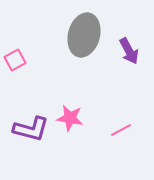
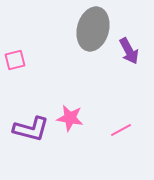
gray ellipse: moved 9 px right, 6 px up
pink square: rotated 15 degrees clockwise
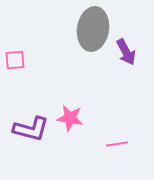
gray ellipse: rotated 6 degrees counterclockwise
purple arrow: moved 3 px left, 1 px down
pink square: rotated 10 degrees clockwise
pink line: moved 4 px left, 14 px down; rotated 20 degrees clockwise
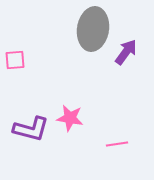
purple arrow: rotated 116 degrees counterclockwise
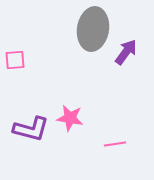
pink line: moved 2 px left
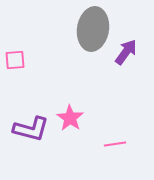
pink star: rotated 24 degrees clockwise
